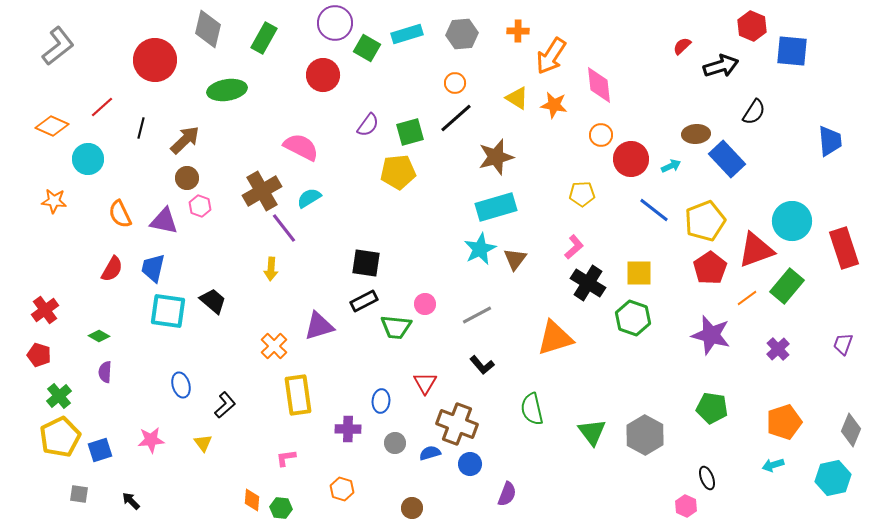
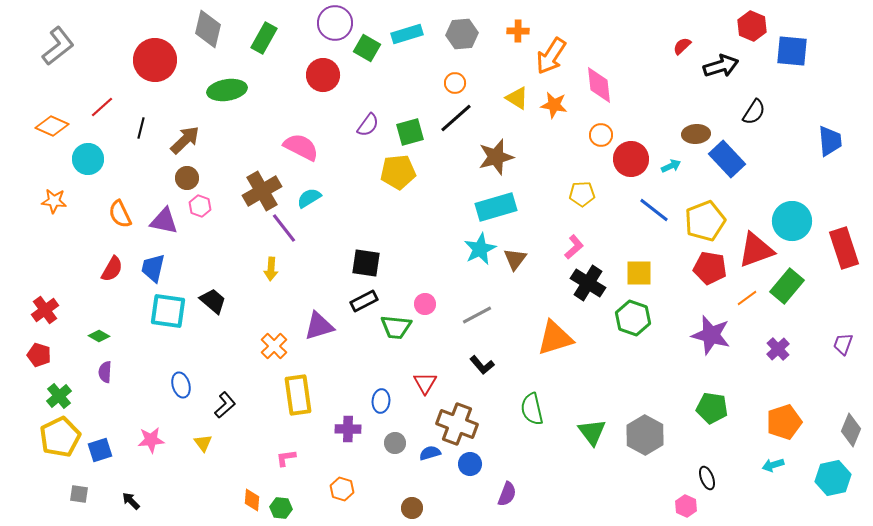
red pentagon at (710, 268): rotated 28 degrees counterclockwise
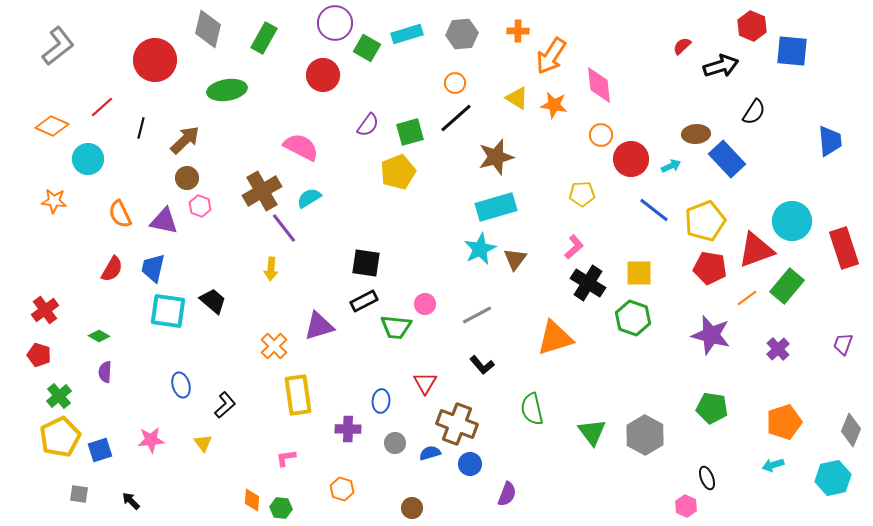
yellow pentagon at (398, 172): rotated 16 degrees counterclockwise
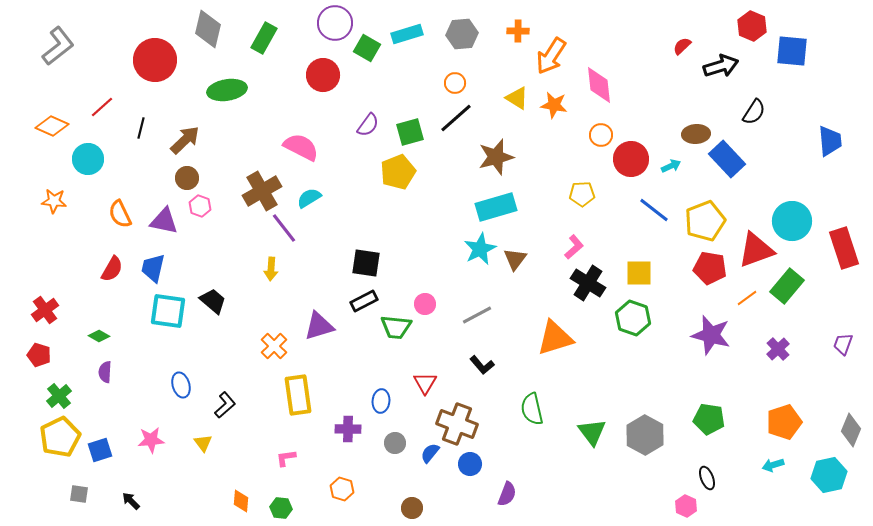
green pentagon at (712, 408): moved 3 px left, 11 px down
blue semicircle at (430, 453): rotated 35 degrees counterclockwise
cyan hexagon at (833, 478): moved 4 px left, 3 px up
orange diamond at (252, 500): moved 11 px left, 1 px down
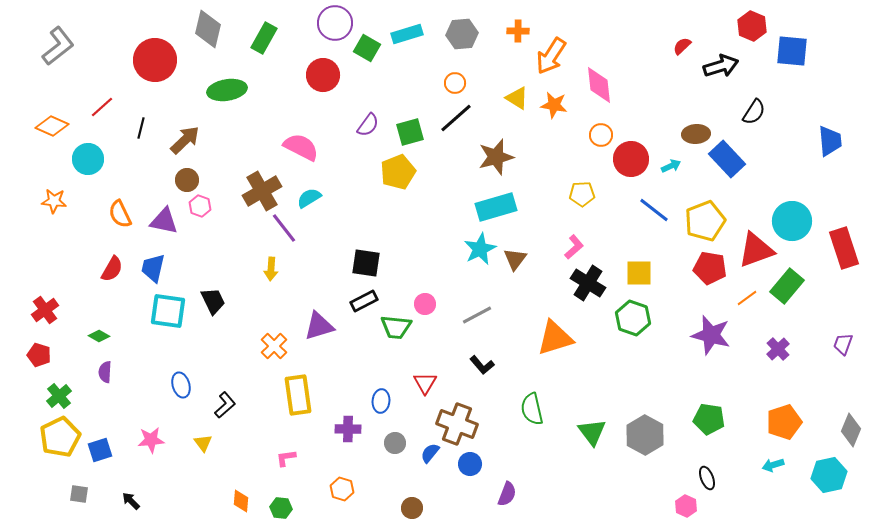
brown circle at (187, 178): moved 2 px down
black trapezoid at (213, 301): rotated 24 degrees clockwise
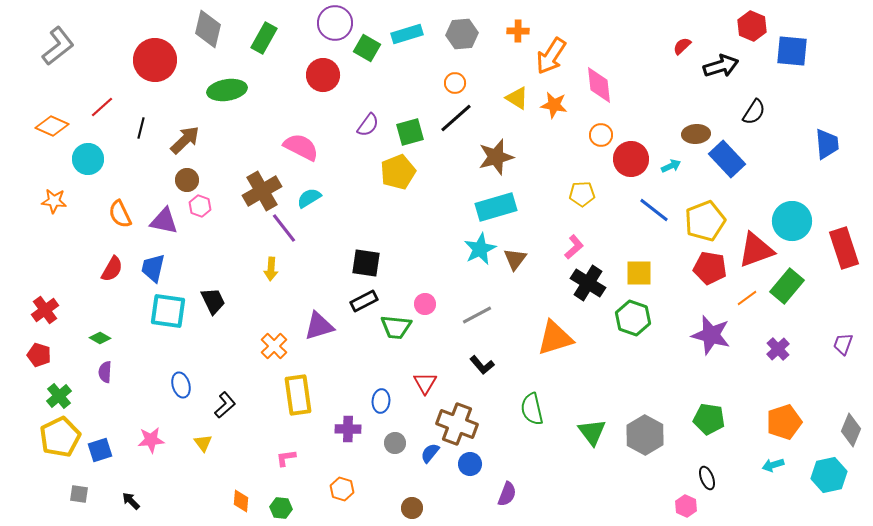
blue trapezoid at (830, 141): moved 3 px left, 3 px down
green diamond at (99, 336): moved 1 px right, 2 px down
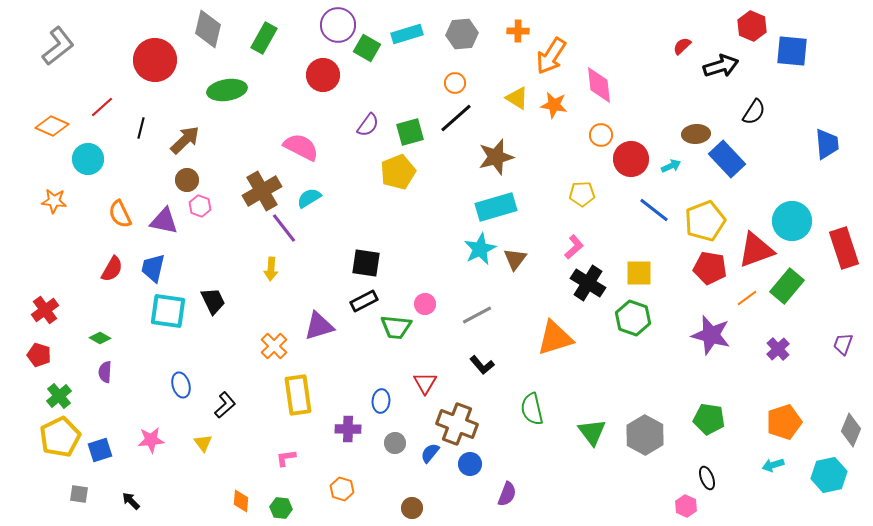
purple circle at (335, 23): moved 3 px right, 2 px down
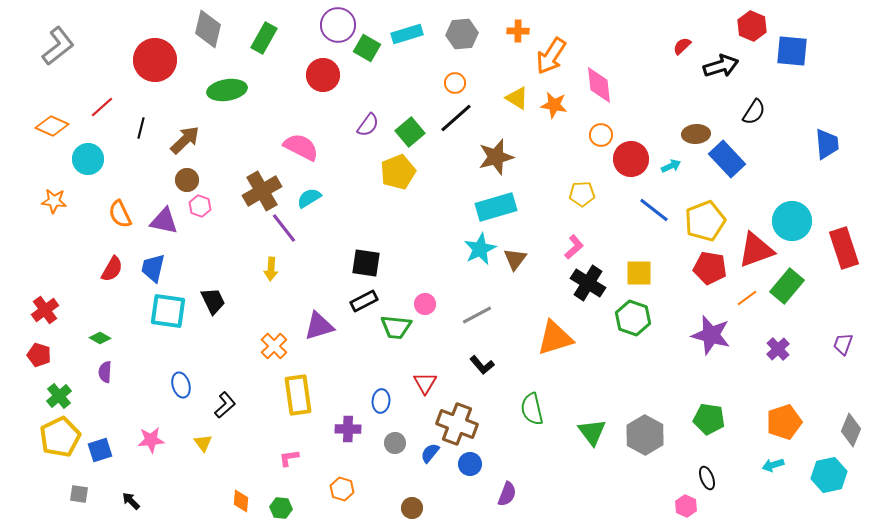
green square at (410, 132): rotated 24 degrees counterclockwise
pink L-shape at (286, 458): moved 3 px right
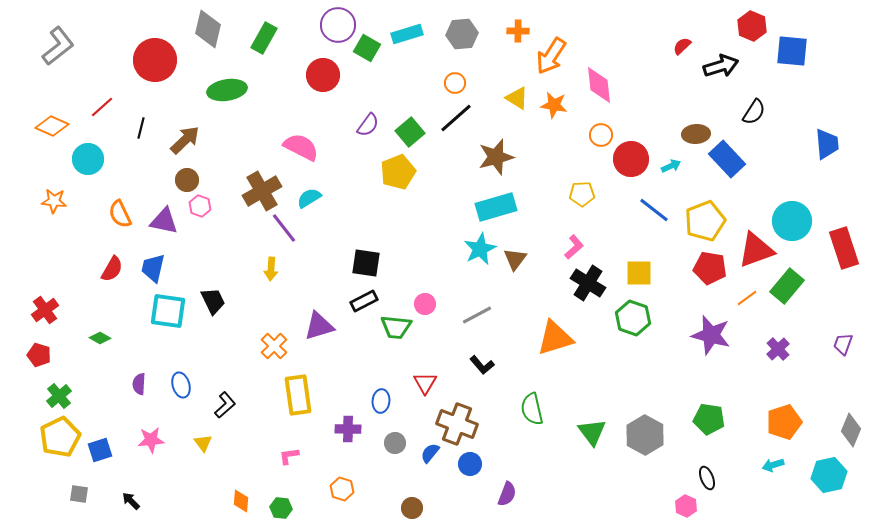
purple semicircle at (105, 372): moved 34 px right, 12 px down
pink L-shape at (289, 458): moved 2 px up
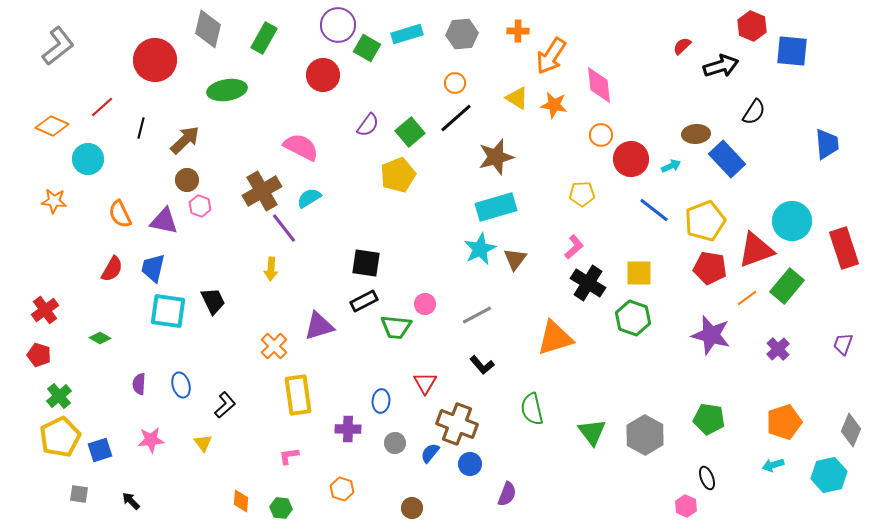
yellow pentagon at (398, 172): moved 3 px down
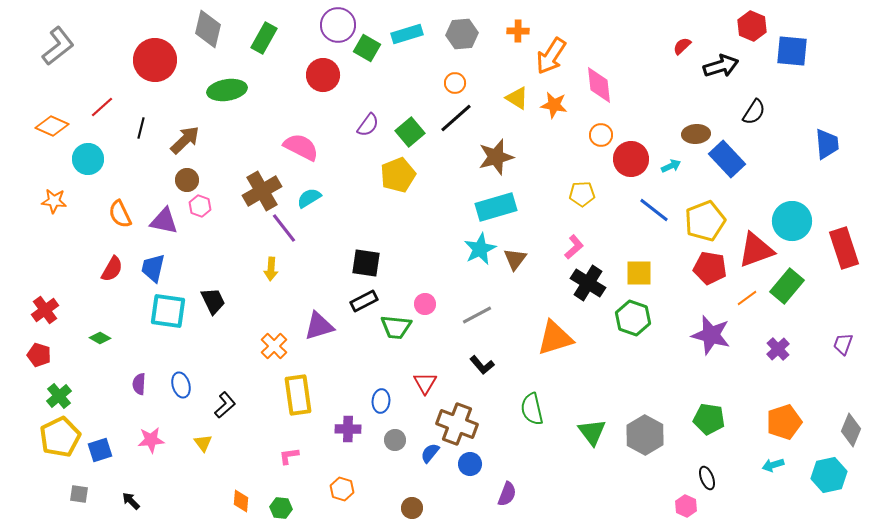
gray circle at (395, 443): moved 3 px up
